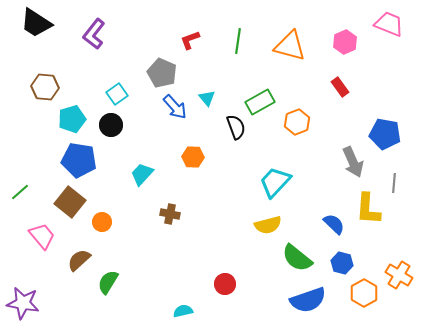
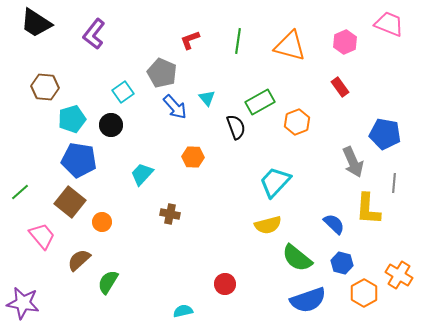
cyan square at (117, 94): moved 6 px right, 2 px up
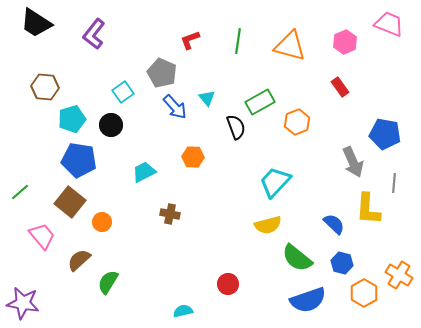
cyan trapezoid at (142, 174): moved 2 px right, 2 px up; rotated 20 degrees clockwise
red circle at (225, 284): moved 3 px right
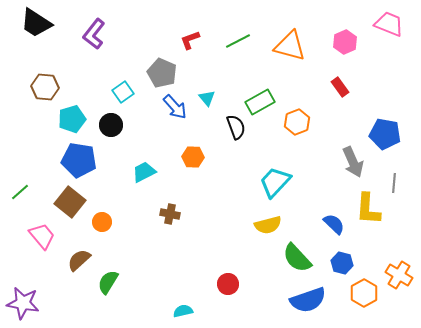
green line at (238, 41): rotated 55 degrees clockwise
green semicircle at (297, 258): rotated 8 degrees clockwise
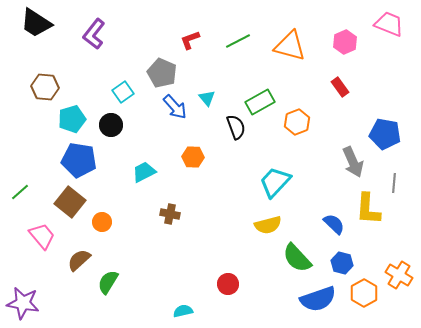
blue semicircle at (308, 300): moved 10 px right, 1 px up
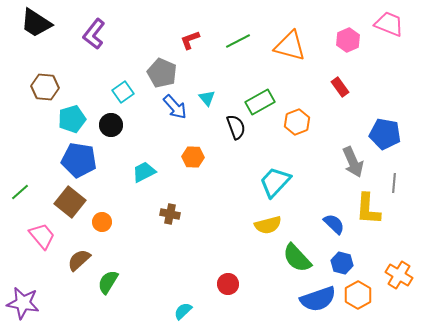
pink hexagon at (345, 42): moved 3 px right, 2 px up
orange hexagon at (364, 293): moved 6 px left, 2 px down
cyan semicircle at (183, 311): rotated 30 degrees counterclockwise
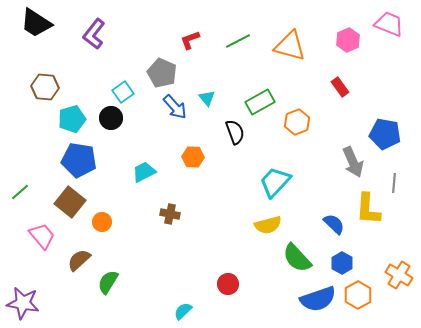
black circle at (111, 125): moved 7 px up
black semicircle at (236, 127): moved 1 px left, 5 px down
blue hexagon at (342, 263): rotated 15 degrees clockwise
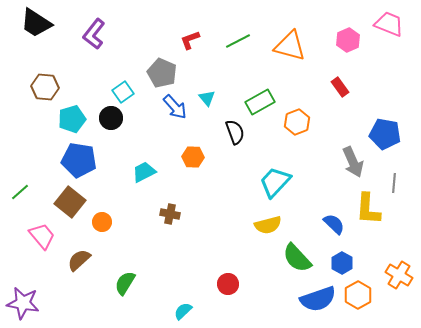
green semicircle at (108, 282): moved 17 px right, 1 px down
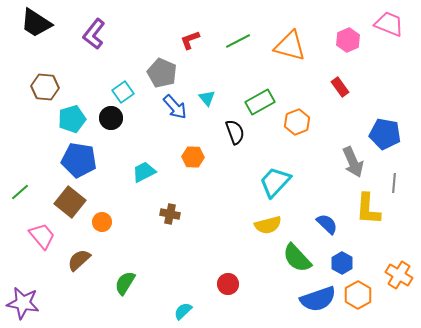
blue semicircle at (334, 224): moved 7 px left
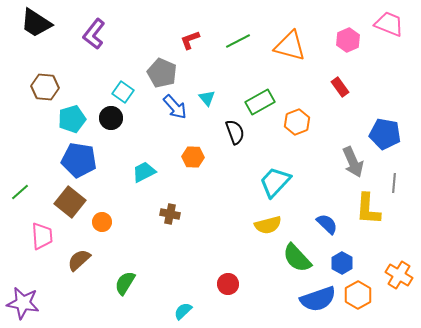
cyan square at (123, 92): rotated 20 degrees counterclockwise
pink trapezoid at (42, 236): rotated 36 degrees clockwise
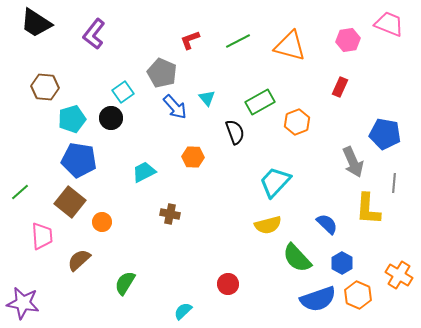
pink hexagon at (348, 40): rotated 15 degrees clockwise
red rectangle at (340, 87): rotated 60 degrees clockwise
cyan square at (123, 92): rotated 20 degrees clockwise
orange hexagon at (358, 295): rotated 8 degrees counterclockwise
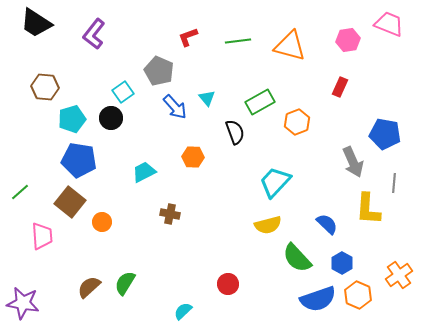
red L-shape at (190, 40): moved 2 px left, 3 px up
green line at (238, 41): rotated 20 degrees clockwise
gray pentagon at (162, 73): moved 3 px left, 2 px up
brown semicircle at (79, 260): moved 10 px right, 27 px down
orange cross at (399, 275): rotated 24 degrees clockwise
